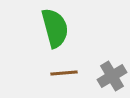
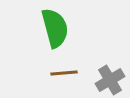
gray cross: moved 2 px left, 4 px down
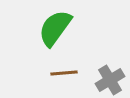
green semicircle: rotated 129 degrees counterclockwise
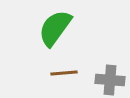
gray cross: rotated 36 degrees clockwise
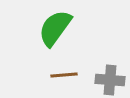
brown line: moved 2 px down
